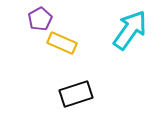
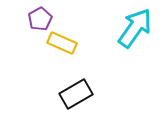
cyan arrow: moved 5 px right, 2 px up
black rectangle: rotated 12 degrees counterclockwise
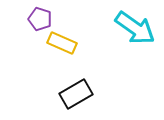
purple pentagon: rotated 25 degrees counterclockwise
cyan arrow: rotated 90 degrees clockwise
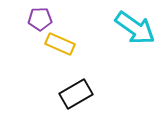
purple pentagon: rotated 20 degrees counterclockwise
yellow rectangle: moved 2 px left, 1 px down
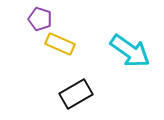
purple pentagon: rotated 20 degrees clockwise
cyan arrow: moved 5 px left, 23 px down
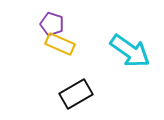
purple pentagon: moved 12 px right, 5 px down
